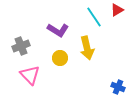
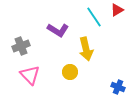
yellow arrow: moved 1 px left, 1 px down
yellow circle: moved 10 px right, 14 px down
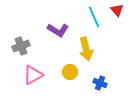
red triangle: rotated 40 degrees counterclockwise
cyan line: rotated 10 degrees clockwise
pink triangle: moved 3 px right; rotated 45 degrees clockwise
blue cross: moved 18 px left, 4 px up
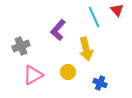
purple L-shape: rotated 100 degrees clockwise
yellow circle: moved 2 px left
